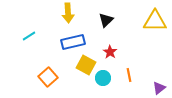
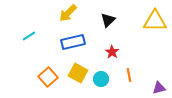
yellow arrow: rotated 48 degrees clockwise
black triangle: moved 2 px right
red star: moved 2 px right
yellow square: moved 8 px left, 8 px down
cyan circle: moved 2 px left, 1 px down
purple triangle: rotated 24 degrees clockwise
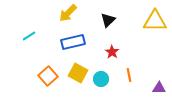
orange square: moved 1 px up
purple triangle: rotated 16 degrees clockwise
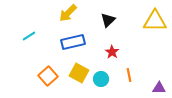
yellow square: moved 1 px right
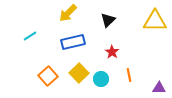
cyan line: moved 1 px right
yellow square: rotated 18 degrees clockwise
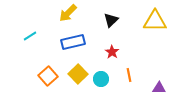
black triangle: moved 3 px right
yellow square: moved 1 px left, 1 px down
